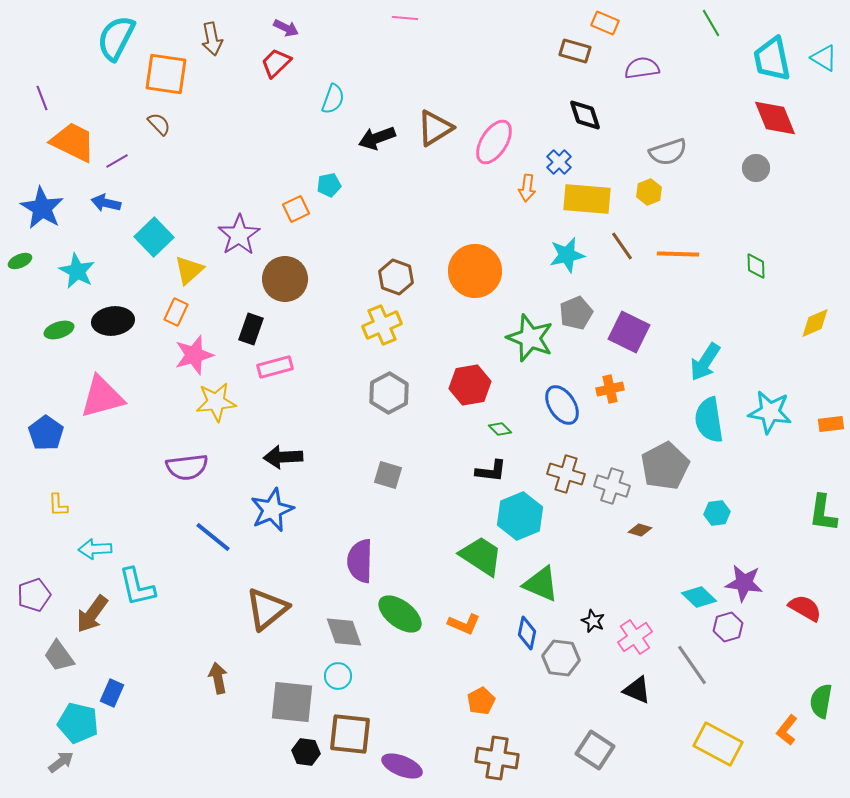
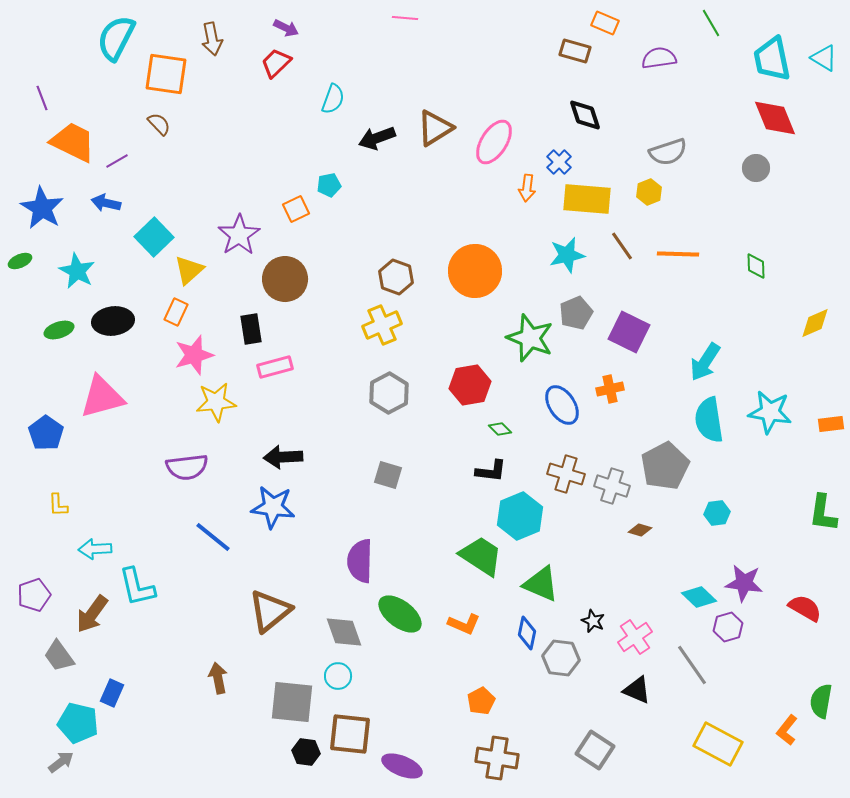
purple semicircle at (642, 68): moved 17 px right, 10 px up
black rectangle at (251, 329): rotated 28 degrees counterclockwise
blue star at (272, 510): moved 1 px right, 3 px up; rotated 30 degrees clockwise
brown triangle at (267, 609): moved 3 px right, 2 px down
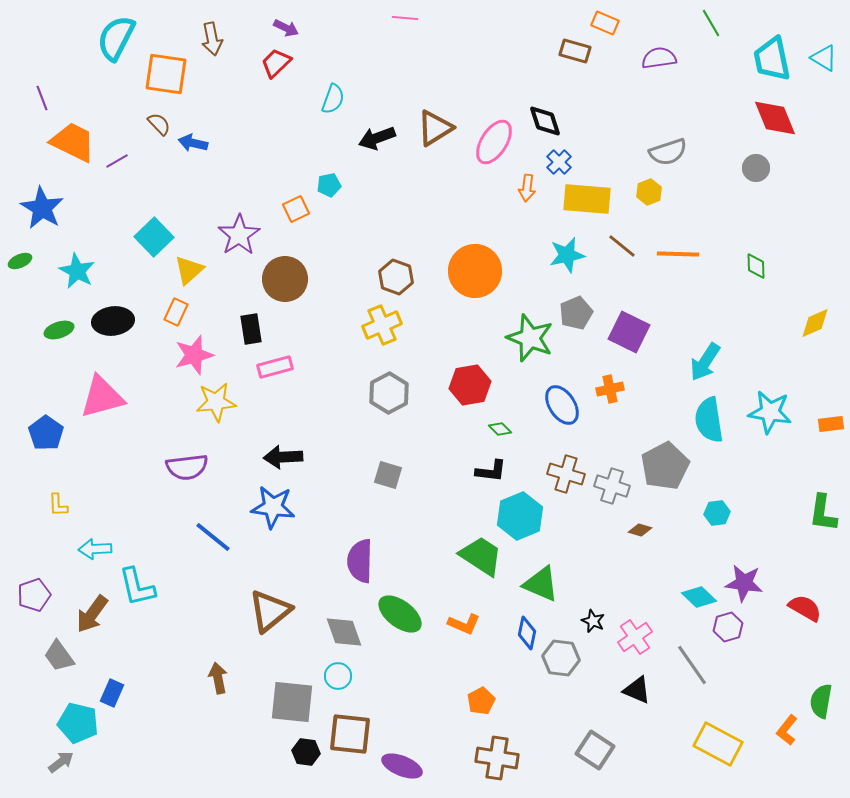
black diamond at (585, 115): moved 40 px left, 6 px down
blue arrow at (106, 203): moved 87 px right, 60 px up
brown line at (622, 246): rotated 16 degrees counterclockwise
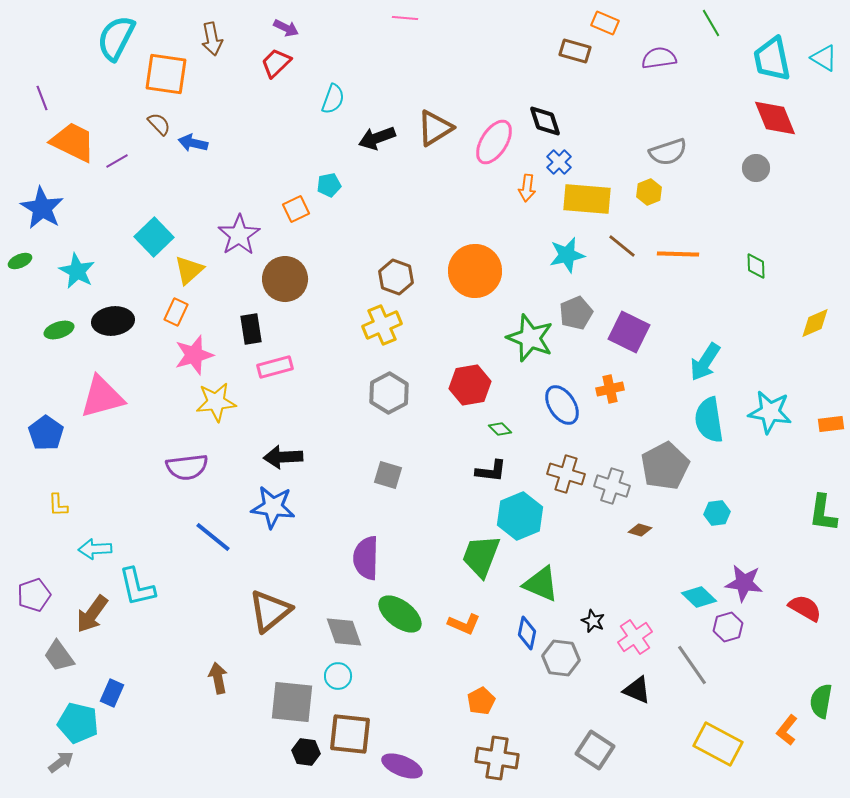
green trapezoid at (481, 556): rotated 102 degrees counterclockwise
purple semicircle at (360, 561): moved 6 px right, 3 px up
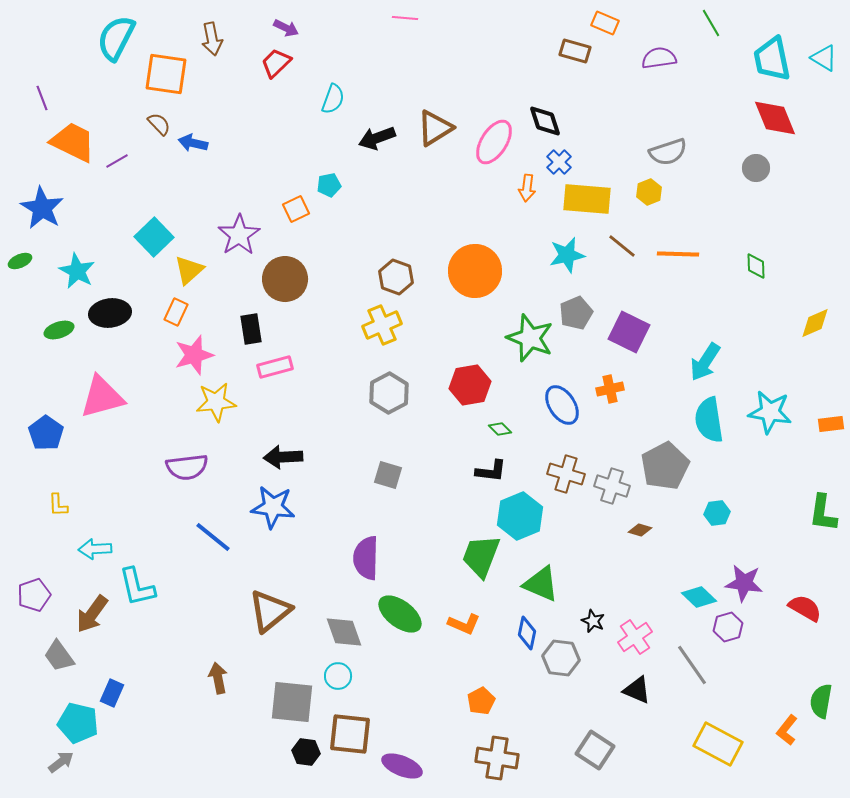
black ellipse at (113, 321): moved 3 px left, 8 px up
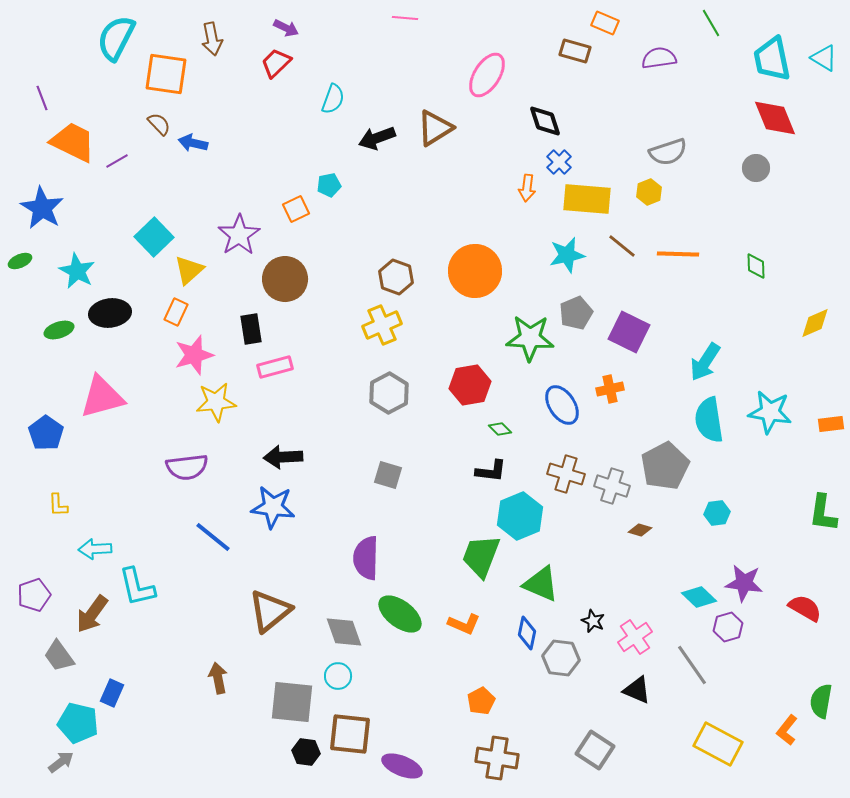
pink ellipse at (494, 142): moved 7 px left, 67 px up
green star at (530, 338): rotated 18 degrees counterclockwise
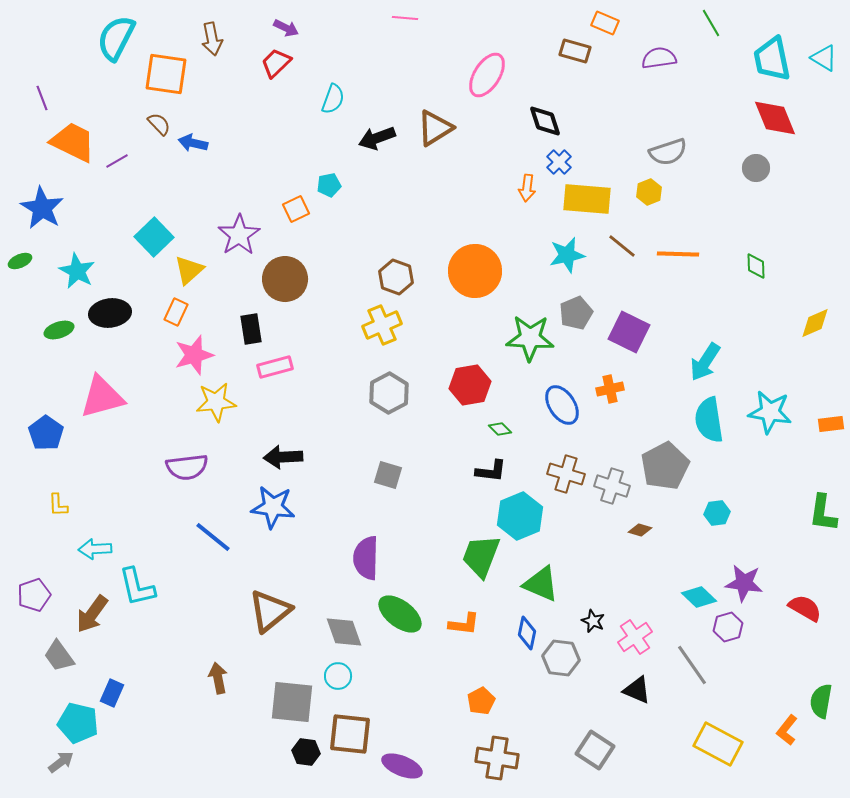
orange L-shape at (464, 624): rotated 16 degrees counterclockwise
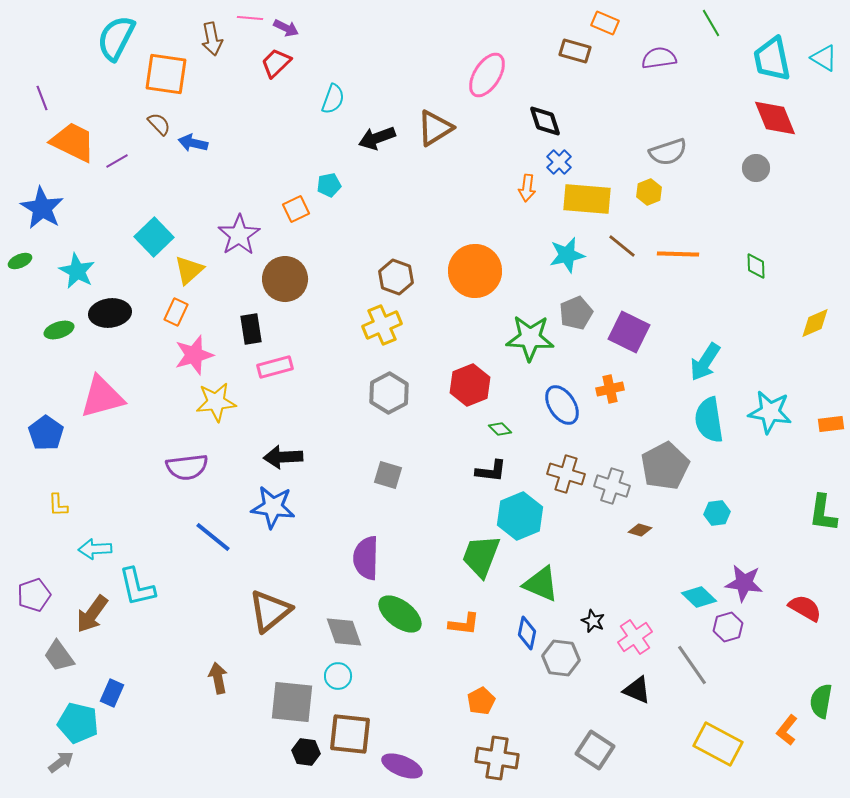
pink line at (405, 18): moved 155 px left
red hexagon at (470, 385): rotated 12 degrees counterclockwise
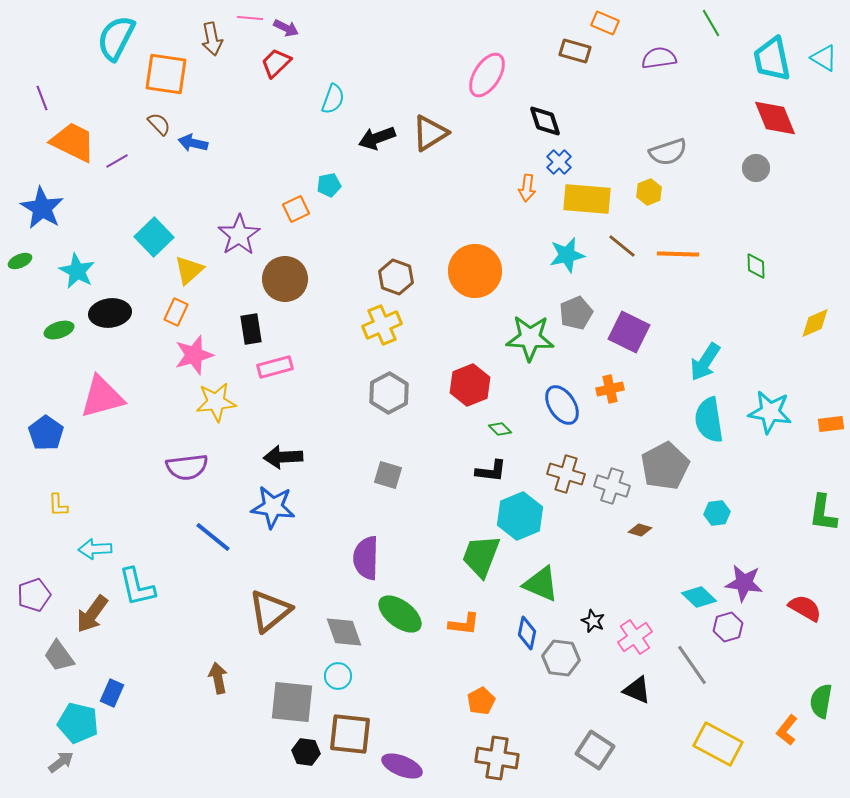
brown triangle at (435, 128): moved 5 px left, 5 px down
